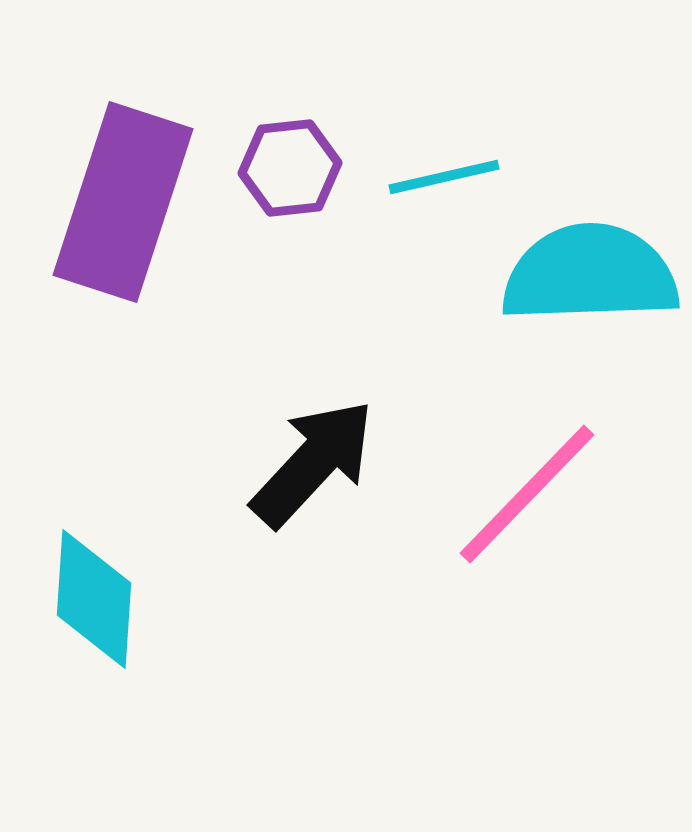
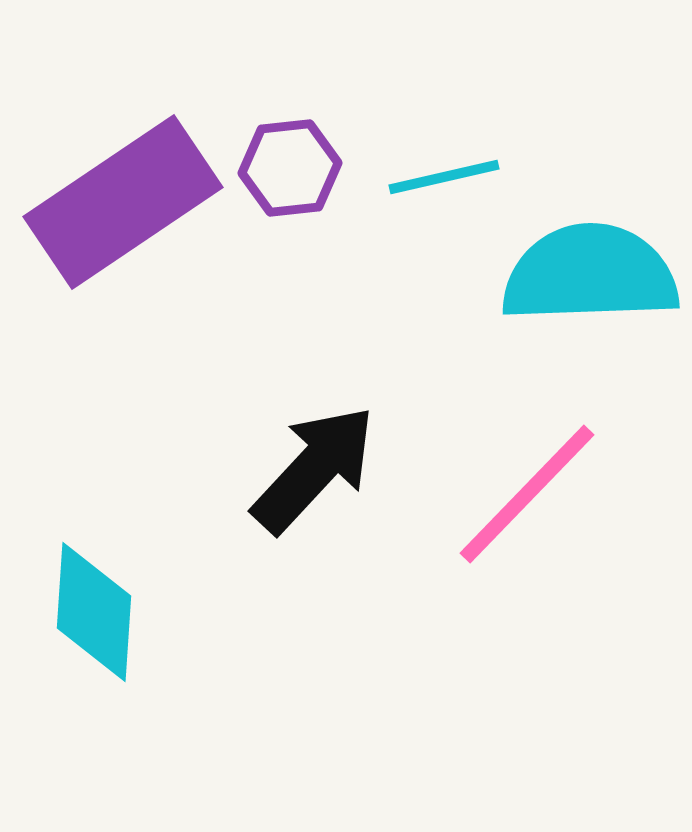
purple rectangle: rotated 38 degrees clockwise
black arrow: moved 1 px right, 6 px down
cyan diamond: moved 13 px down
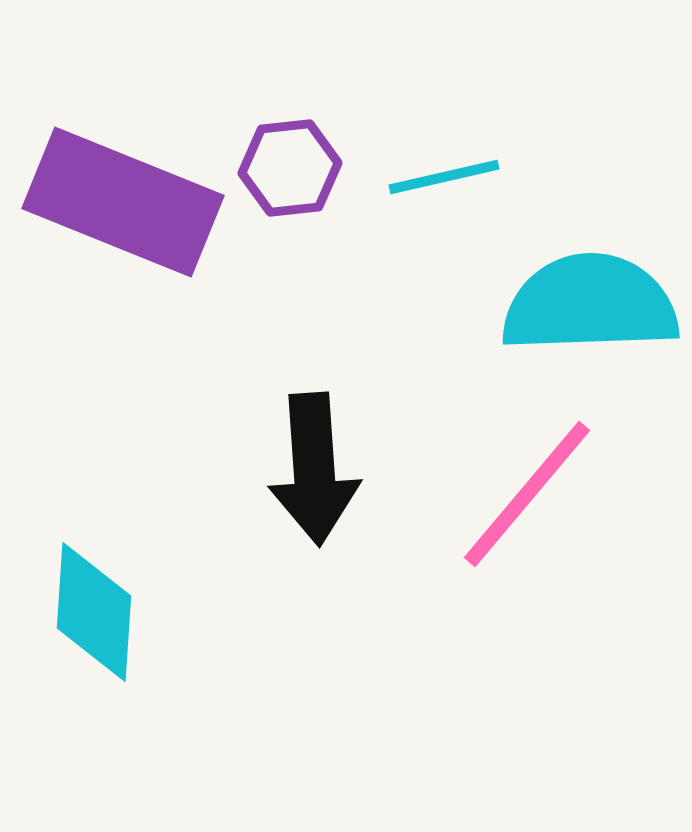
purple rectangle: rotated 56 degrees clockwise
cyan semicircle: moved 30 px down
black arrow: rotated 133 degrees clockwise
pink line: rotated 4 degrees counterclockwise
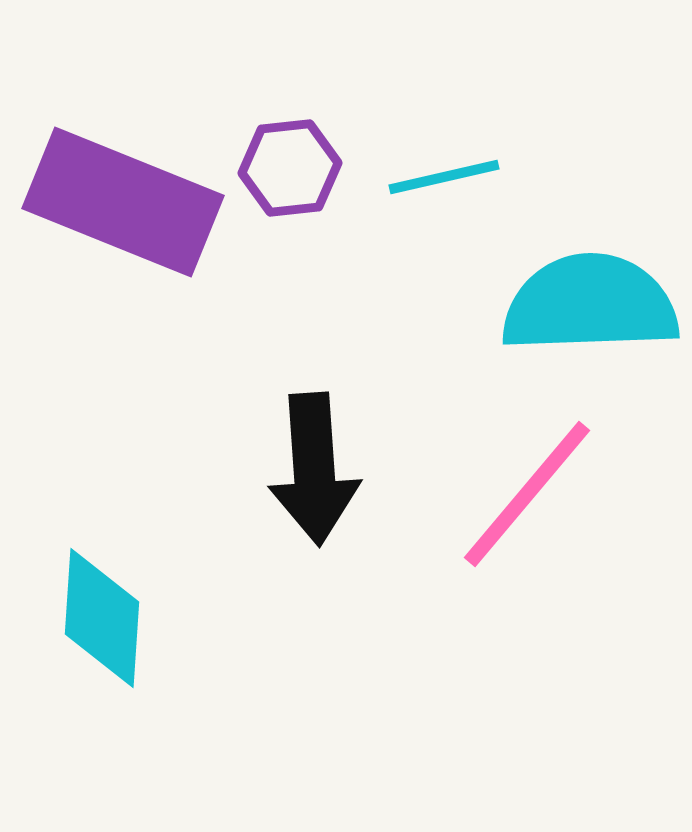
cyan diamond: moved 8 px right, 6 px down
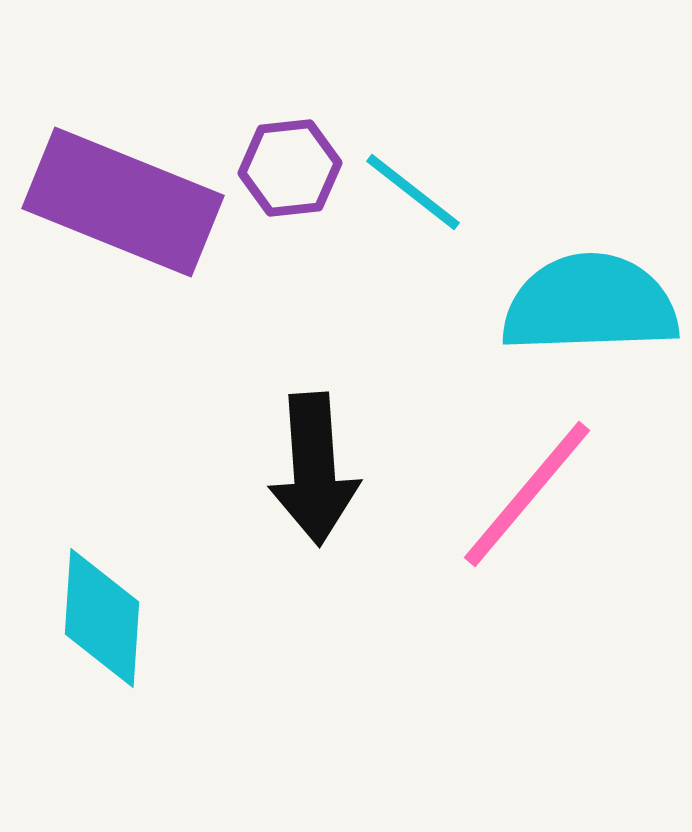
cyan line: moved 31 px left, 15 px down; rotated 51 degrees clockwise
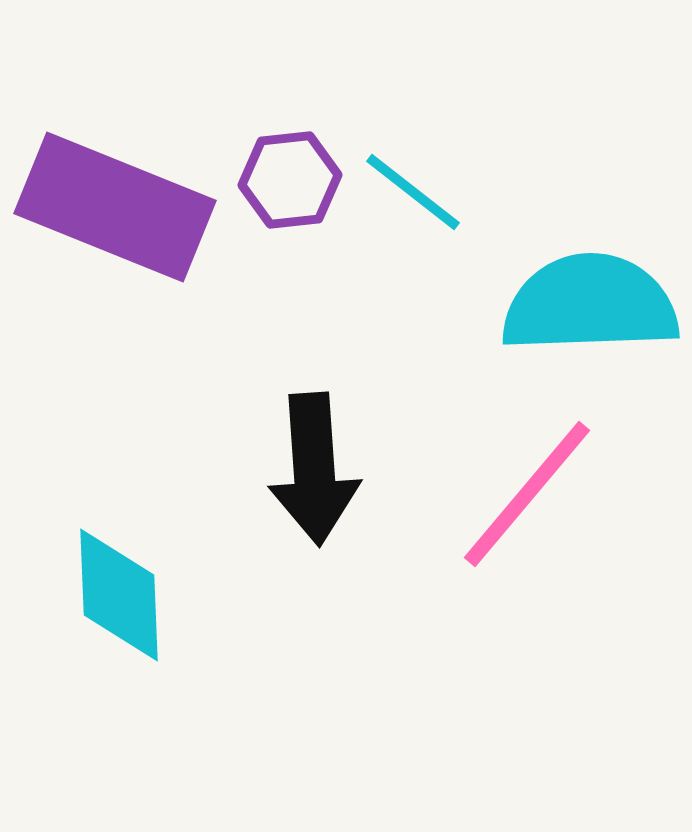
purple hexagon: moved 12 px down
purple rectangle: moved 8 px left, 5 px down
cyan diamond: moved 17 px right, 23 px up; rotated 6 degrees counterclockwise
